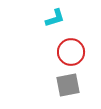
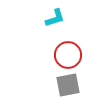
red circle: moved 3 px left, 3 px down
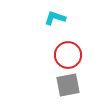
cyan L-shape: rotated 145 degrees counterclockwise
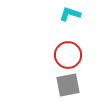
cyan L-shape: moved 15 px right, 4 px up
